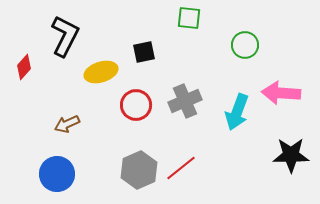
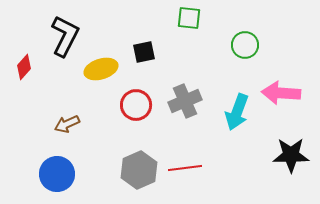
yellow ellipse: moved 3 px up
red line: moved 4 px right; rotated 32 degrees clockwise
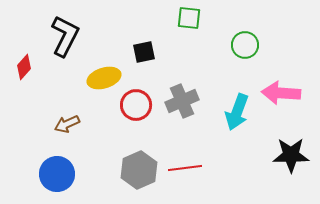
yellow ellipse: moved 3 px right, 9 px down
gray cross: moved 3 px left
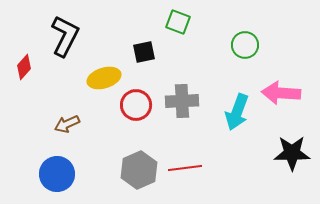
green square: moved 11 px left, 4 px down; rotated 15 degrees clockwise
gray cross: rotated 20 degrees clockwise
black star: moved 1 px right, 2 px up
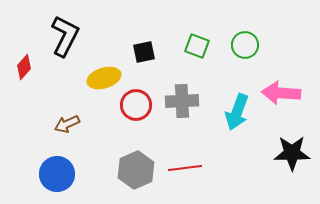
green square: moved 19 px right, 24 px down
gray hexagon: moved 3 px left
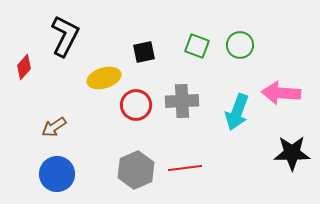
green circle: moved 5 px left
brown arrow: moved 13 px left, 3 px down; rotated 10 degrees counterclockwise
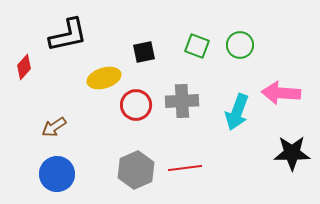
black L-shape: moved 3 px right, 1 px up; rotated 51 degrees clockwise
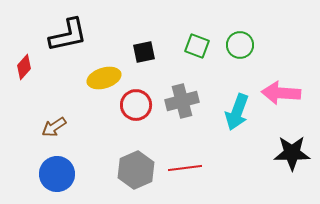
gray cross: rotated 12 degrees counterclockwise
